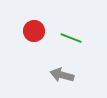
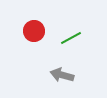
green line: rotated 50 degrees counterclockwise
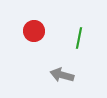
green line: moved 8 px right; rotated 50 degrees counterclockwise
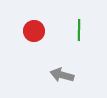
green line: moved 8 px up; rotated 10 degrees counterclockwise
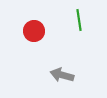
green line: moved 10 px up; rotated 10 degrees counterclockwise
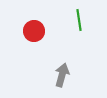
gray arrow: rotated 90 degrees clockwise
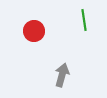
green line: moved 5 px right
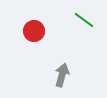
green line: rotated 45 degrees counterclockwise
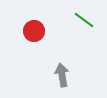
gray arrow: rotated 25 degrees counterclockwise
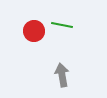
green line: moved 22 px left, 5 px down; rotated 25 degrees counterclockwise
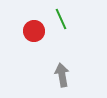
green line: moved 1 px left, 6 px up; rotated 55 degrees clockwise
